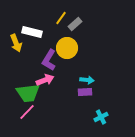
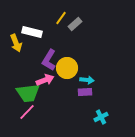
yellow circle: moved 20 px down
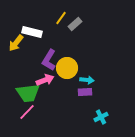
yellow arrow: rotated 60 degrees clockwise
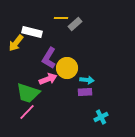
yellow line: rotated 56 degrees clockwise
purple L-shape: moved 2 px up
pink arrow: moved 3 px right, 1 px up
green trapezoid: rotated 25 degrees clockwise
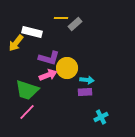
purple L-shape: rotated 105 degrees counterclockwise
pink arrow: moved 4 px up
green trapezoid: moved 1 px left, 3 px up
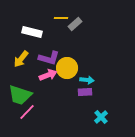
yellow arrow: moved 5 px right, 16 px down
green trapezoid: moved 7 px left, 5 px down
cyan cross: rotated 16 degrees counterclockwise
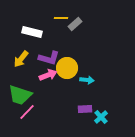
purple rectangle: moved 17 px down
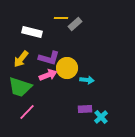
green trapezoid: moved 8 px up
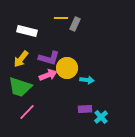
gray rectangle: rotated 24 degrees counterclockwise
white rectangle: moved 5 px left, 1 px up
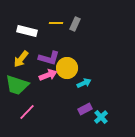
yellow line: moved 5 px left, 5 px down
cyan arrow: moved 3 px left, 3 px down; rotated 32 degrees counterclockwise
green trapezoid: moved 3 px left, 2 px up
purple rectangle: rotated 24 degrees counterclockwise
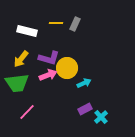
green trapezoid: moved 2 px up; rotated 25 degrees counterclockwise
